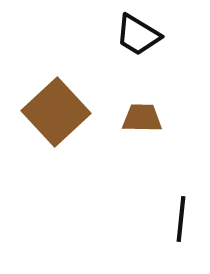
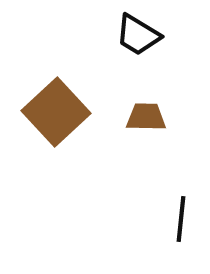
brown trapezoid: moved 4 px right, 1 px up
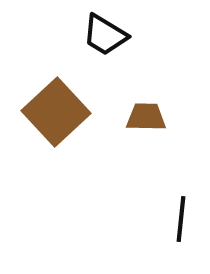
black trapezoid: moved 33 px left
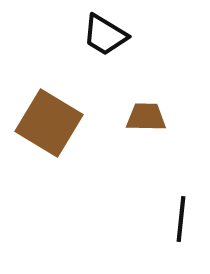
brown square: moved 7 px left, 11 px down; rotated 16 degrees counterclockwise
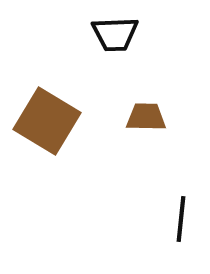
black trapezoid: moved 10 px right, 1 px up; rotated 33 degrees counterclockwise
brown square: moved 2 px left, 2 px up
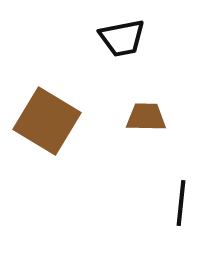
black trapezoid: moved 7 px right, 4 px down; rotated 9 degrees counterclockwise
black line: moved 16 px up
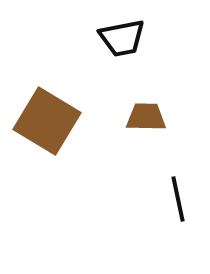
black line: moved 3 px left, 4 px up; rotated 18 degrees counterclockwise
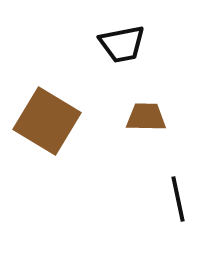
black trapezoid: moved 6 px down
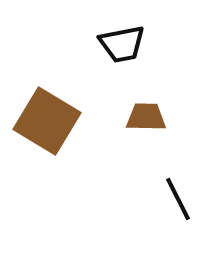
black line: rotated 15 degrees counterclockwise
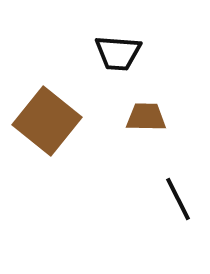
black trapezoid: moved 4 px left, 9 px down; rotated 15 degrees clockwise
brown square: rotated 8 degrees clockwise
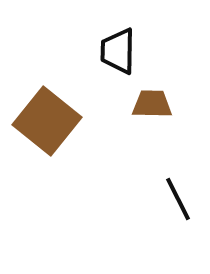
black trapezoid: moved 2 px up; rotated 87 degrees clockwise
brown trapezoid: moved 6 px right, 13 px up
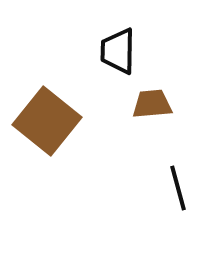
brown trapezoid: rotated 6 degrees counterclockwise
black line: moved 11 px up; rotated 12 degrees clockwise
